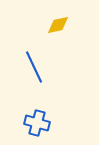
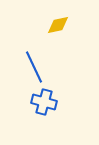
blue cross: moved 7 px right, 21 px up
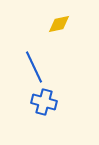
yellow diamond: moved 1 px right, 1 px up
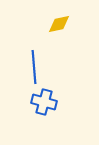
blue line: rotated 20 degrees clockwise
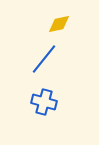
blue line: moved 10 px right, 8 px up; rotated 44 degrees clockwise
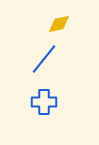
blue cross: rotated 15 degrees counterclockwise
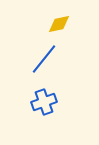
blue cross: rotated 20 degrees counterclockwise
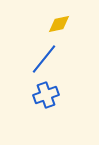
blue cross: moved 2 px right, 7 px up
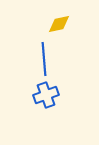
blue line: rotated 44 degrees counterclockwise
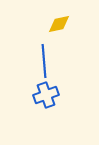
blue line: moved 2 px down
